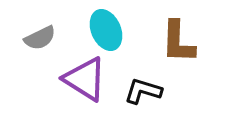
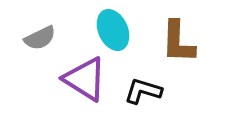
cyan ellipse: moved 7 px right
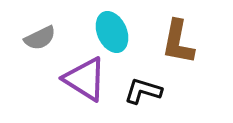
cyan ellipse: moved 1 px left, 2 px down
brown L-shape: rotated 9 degrees clockwise
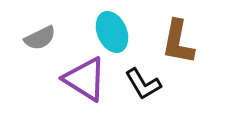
black L-shape: moved 7 px up; rotated 138 degrees counterclockwise
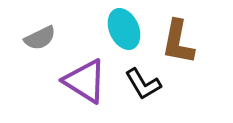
cyan ellipse: moved 12 px right, 3 px up
purple triangle: moved 2 px down
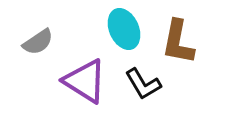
gray semicircle: moved 2 px left, 4 px down; rotated 8 degrees counterclockwise
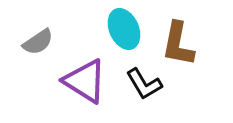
brown L-shape: moved 2 px down
black L-shape: moved 1 px right
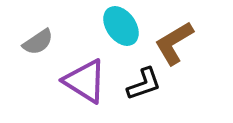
cyan ellipse: moved 3 px left, 3 px up; rotated 12 degrees counterclockwise
brown L-shape: moved 4 px left, 1 px up; rotated 48 degrees clockwise
black L-shape: rotated 78 degrees counterclockwise
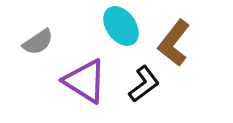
brown L-shape: rotated 21 degrees counterclockwise
black L-shape: rotated 18 degrees counterclockwise
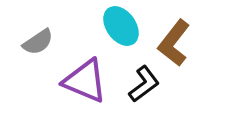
purple triangle: rotated 9 degrees counterclockwise
